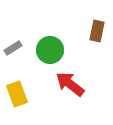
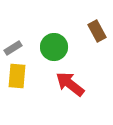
brown rectangle: rotated 40 degrees counterclockwise
green circle: moved 4 px right, 3 px up
yellow rectangle: moved 18 px up; rotated 25 degrees clockwise
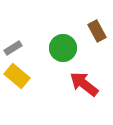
green circle: moved 9 px right, 1 px down
yellow rectangle: rotated 55 degrees counterclockwise
red arrow: moved 14 px right
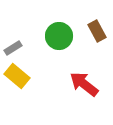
green circle: moved 4 px left, 12 px up
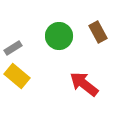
brown rectangle: moved 1 px right, 1 px down
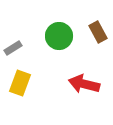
yellow rectangle: moved 3 px right, 7 px down; rotated 70 degrees clockwise
red arrow: rotated 24 degrees counterclockwise
